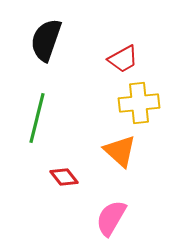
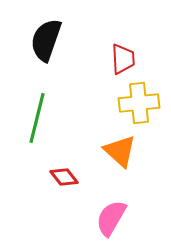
red trapezoid: rotated 64 degrees counterclockwise
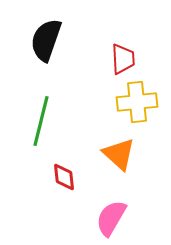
yellow cross: moved 2 px left, 1 px up
green line: moved 4 px right, 3 px down
orange triangle: moved 1 px left, 3 px down
red diamond: rotated 32 degrees clockwise
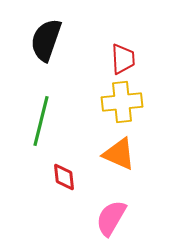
yellow cross: moved 15 px left
orange triangle: rotated 18 degrees counterclockwise
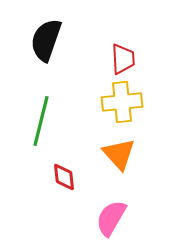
orange triangle: rotated 24 degrees clockwise
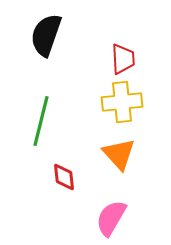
black semicircle: moved 5 px up
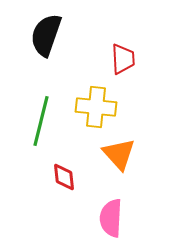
yellow cross: moved 26 px left, 5 px down; rotated 12 degrees clockwise
pink semicircle: rotated 27 degrees counterclockwise
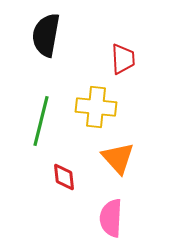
black semicircle: rotated 9 degrees counterclockwise
orange triangle: moved 1 px left, 4 px down
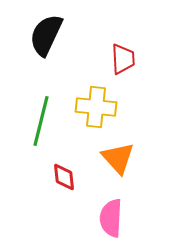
black semicircle: rotated 15 degrees clockwise
